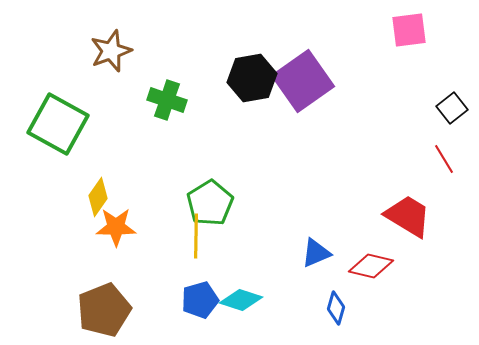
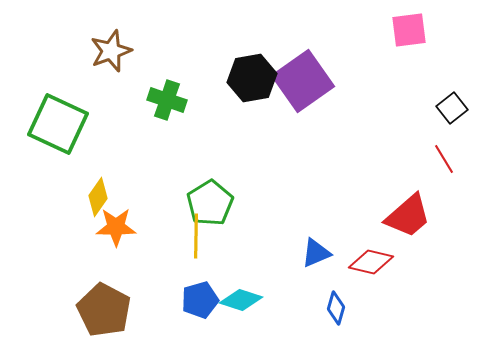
green square: rotated 4 degrees counterclockwise
red trapezoid: rotated 108 degrees clockwise
red diamond: moved 4 px up
brown pentagon: rotated 22 degrees counterclockwise
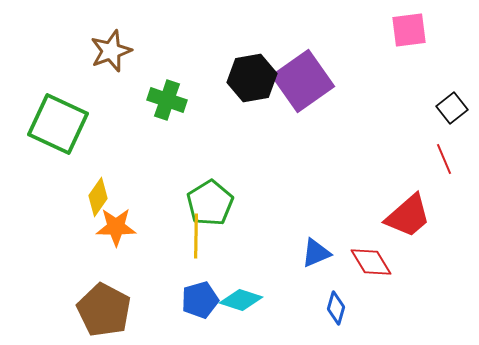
red line: rotated 8 degrees clockwise
red diamond: rotated 45 degrees clockwise
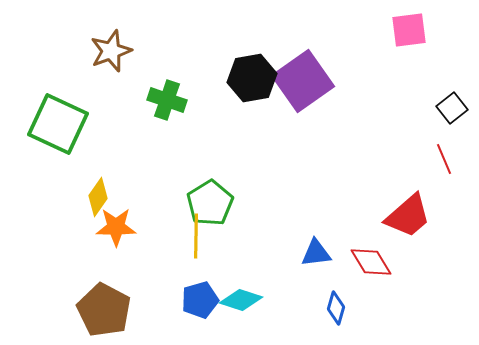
blue triangle: rotated 16 degrees clockwise
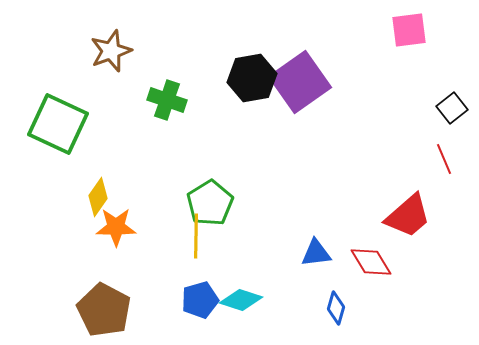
purple square: moved 3 px left, 1 px down
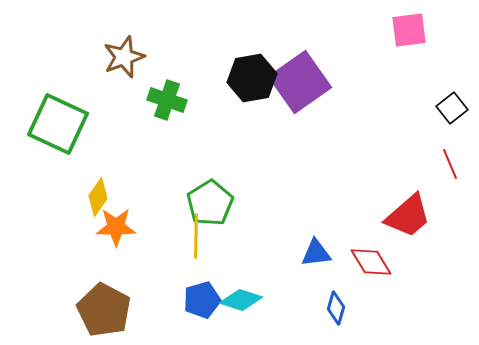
brown star: moved 13 px right, 6 px down
red line: moved 6 px right, 5 px down
blue pentagon: moved 2 px right
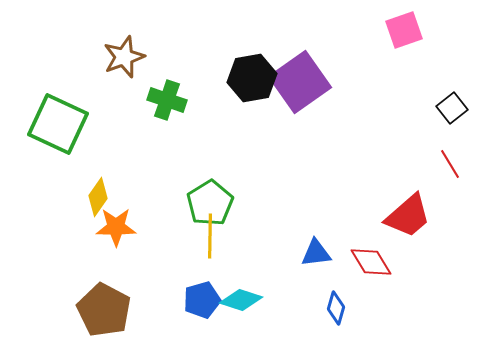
pink square: moved 5 px left; rotated 12 degrees counterclockwise
red line: rotated 8 degrees counterclockwise
yellow line: moved 14 px right
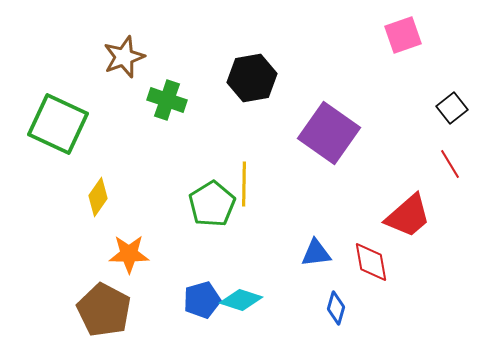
pink square: moved 1 px left, 5 px down
purple square: moved 29 px right, 51 px down; rotated 20 degrees counterclockwise
green pentagon: moved 2 px right, 1 px down
orange star: moved 13 px right, 27 px down
yellow line: moved 34 px right, 52 px up
red diamond: rotated 21 degrees clockwise
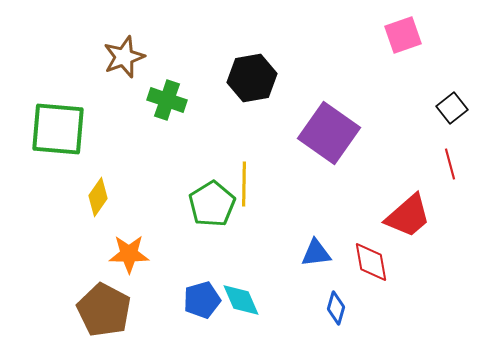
green square: moved 5 px down; rotated 20 degrees counterclockwise
red line: rotated 16 degrees clockwise
cyan diamond: rotated 48 degrees clockwise
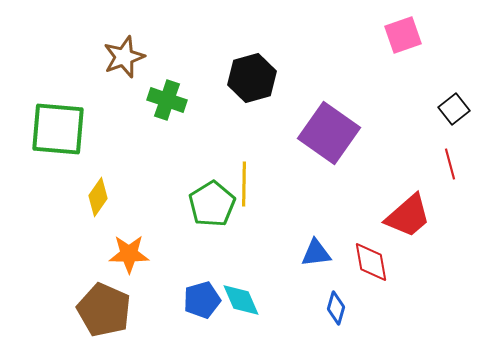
black hexagon: rotated 6 degrees counterclockwise
black square: moved 2 px right, 1 px down
brown pentagon: rotated 4 degrees counterclockwise
